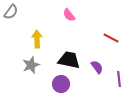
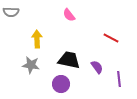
gray semicircle: rotated 56 degrees clockwise
gray star: rotated 30 degrees clockwise
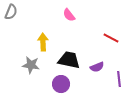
gray semicircle: rotated 70 degrees counterclockwise
yellow arrow: moved 6 px right, 3 px down
purple semicircle: rotated 104 degrees clockwise
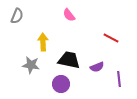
gray semicircle: moved 6 px right, 4 px down
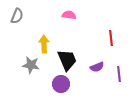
pink semicircle: rotated 136 degrees clockwise
red line: rotated 56 degrees clockwise
yellow arrow: moved 1 px right, 2 px down
black trapezoid: moved 2 px left; rotated 55 degrees clockwise
purple line: moved 5 px up
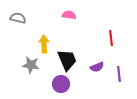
gray semicircle: moved 1 px right, 2 px down; rotated 98 degrees counterclockwise
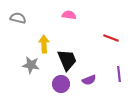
red line: rotated 63 degrees counterclockwise
purple semicircle: moved 8 px left, 13 px down
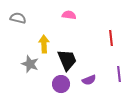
red line: rotated 63 degrees clockwise
gray star: moved 1 px left, 1 px up; rotated 12 degrees clockwise
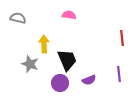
red line: moved 11 px right
purple circle: moved 1 px left, 1 px up
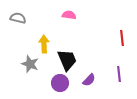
purple semicircle: rotated 24 degrees counterclockwise
